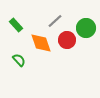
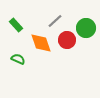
green semicircle: moved 1 px left, 1 px up; rotated 24 degrees counterclockwise
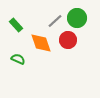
green circle: moved 9 px left, 10 px up
red circle: moved 1 px right
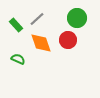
gray line: moved 18 px left, 2 px up
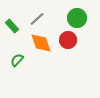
green rectangle: moved 4 px left, 1 px down
green semicircle: moved 1 px left, 1 px down; rotated 72 degrees counterclockwise
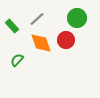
red circle: moved 2 px left
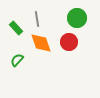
gray line: rotated 56 degrees counterclockwise
green rectangle: moved 4 px right, 2 px down
red circle: moved 3 px right, 2 px down
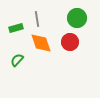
green rectangle: rotated 64 degrees counterclockwise
red circle: moved 1 px right
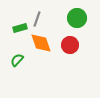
gray line: rotated 28 degrees clockwise
green rectangle: moved 4 px right
red circle: moved 3 px down
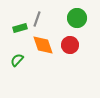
orange diamond: moved 2 px right, 2 px down
